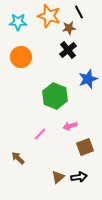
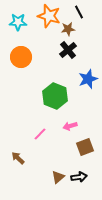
brown star: moved 1 px left, 1 px down
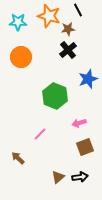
black line: moved 1 px left, 2 px up
pink arrow: moved 9 px right, 3 px up
black arrow: moved 1 px right
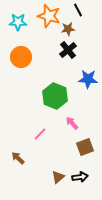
blue star: rotated 24 degrees clockwise
pink arrow: moved 7 px left; rotated 64 degrees clockwise
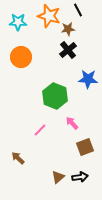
pink line: moved 4 px up
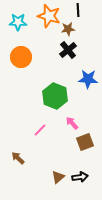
black line: rotated 24 degrees clockwise
brown square: moved 5 px up
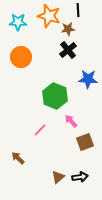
pink arrow: moved 1 px left, 2 px up
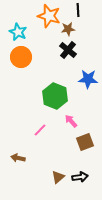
cyan star: moved 10 px down; rotated 24 degrees clockwise
black cross: rotated 12 degrees counterclockwise
brown arrow: rotated 32 degrees counterclockwise
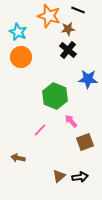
black line: rotated 64 degrees counterclockwise
brown triangle: moved 1 px right, 1 px up
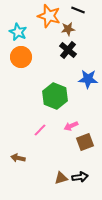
pink arrow: moved 5 px down; rotated 72 degrees counterclockwise
brown triangle: moved 2 px right, 2 px down; rotated 24 degrees clockwise
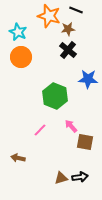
black line: moved 2 px left
pink arrow: rotated 72 degrees clockwise
brown square: rotated 30 degrees clockwise
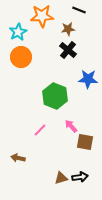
black line: moved 3 px right
orange star: moved 7 px left; rotated 20 degrees counterclockwise
cyan star: rotated 18 degrees clockwise
